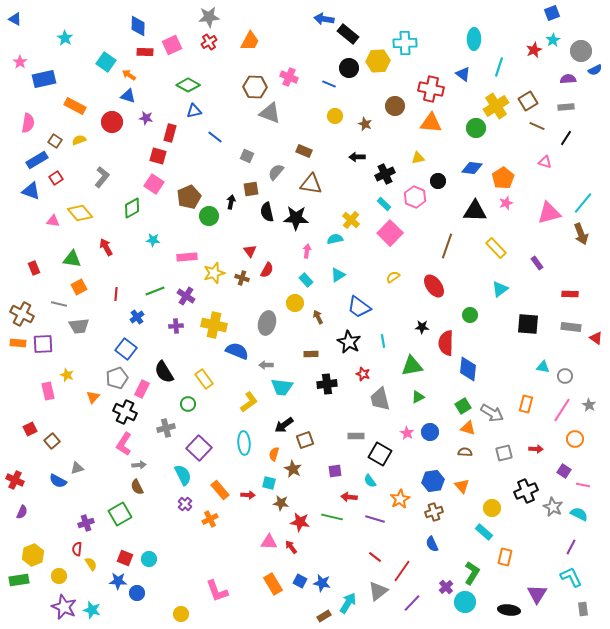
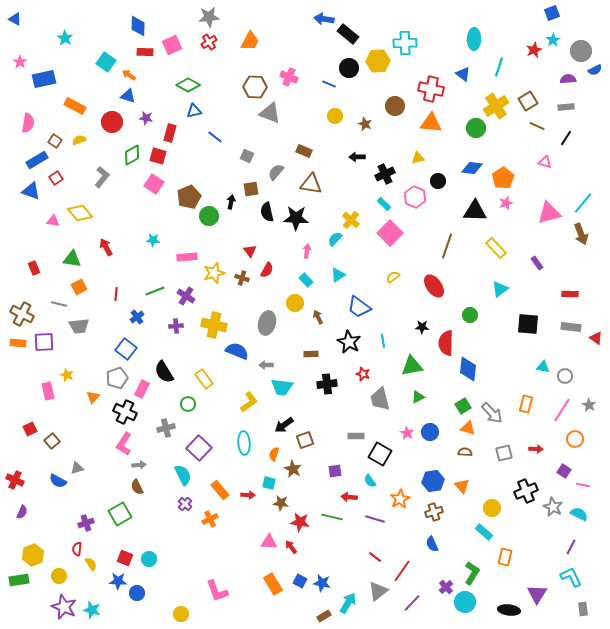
green diamond at (132, 208): moved 53 px up
cyan semicircle at (335, 239): rotated 35 degrees counterclockwise
purple square at (43, 344): moved 1 px right, 2 px up
gray arrow at (492, 413): rotated 15 degrees clockwise
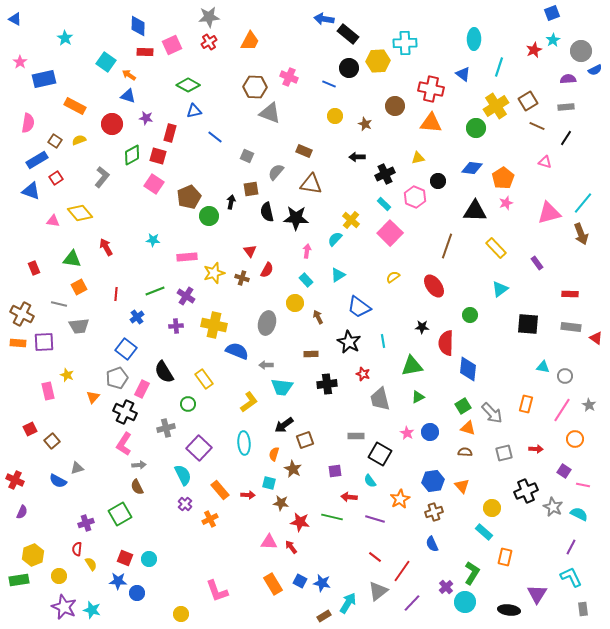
red circle at (112, 122): moved 2 px down
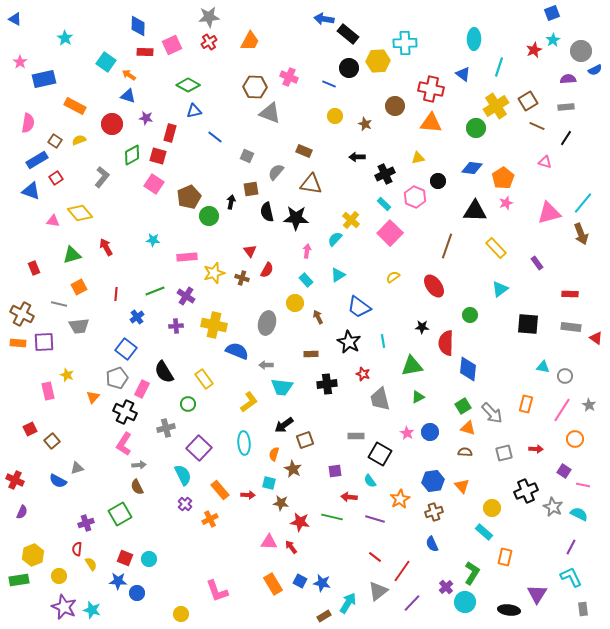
green triangle at (72, 259): moved 4 px up; rotated 24 degrees counterclockwise
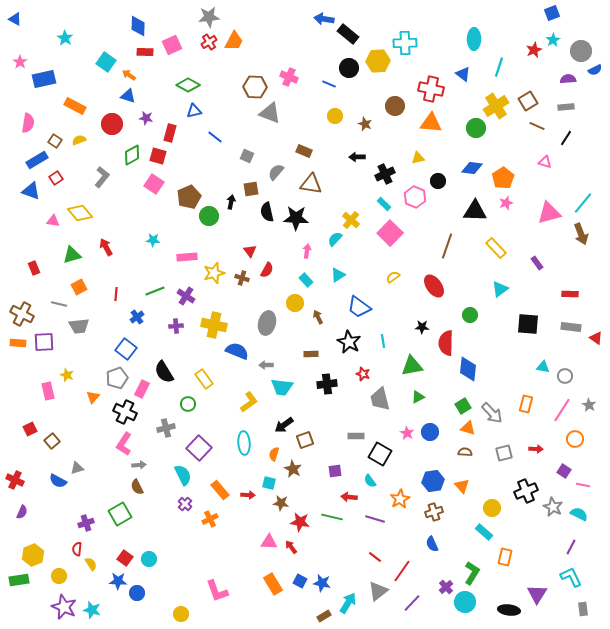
orange trapezoid at (250, 41): moved 16 px left
red square at (125, 558): rotated 14 degrees clockwise
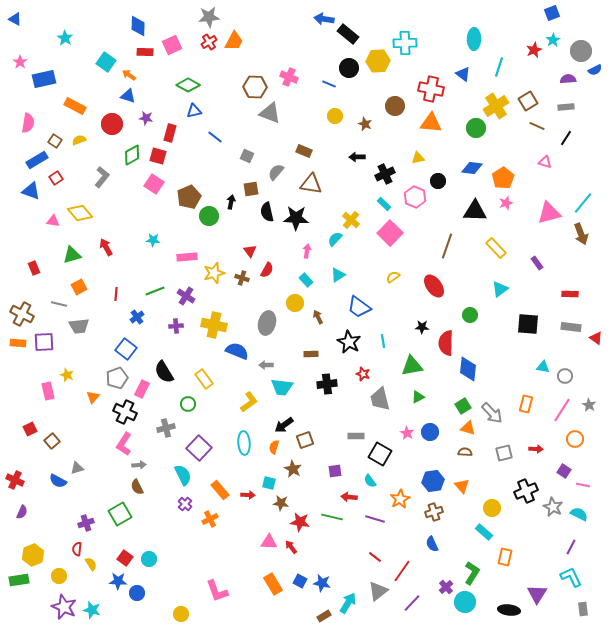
orange semicircle at (274, 454): moved 7 px up
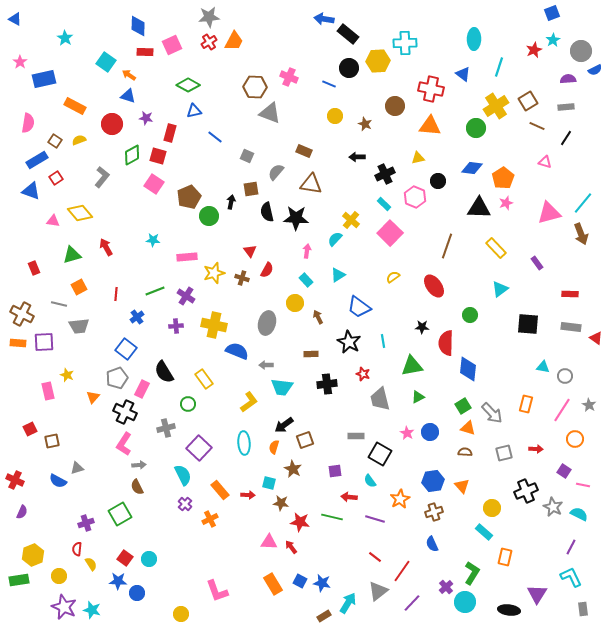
orange triangle at (431, 123): moved 1 px left, 3 px down
black triangle at (475, 211): moved 4 px right, 3 px up
brown square at (52, 441): rotated 28 degrees clockwise
